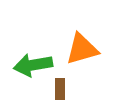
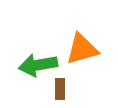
green arrow: moved 5 px right
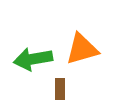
green arrow: moved 5 px left, 6 px up
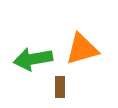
brown rectangle: moved 2 px up
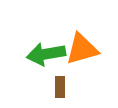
green arrow: moved 13 px right, 5 px up
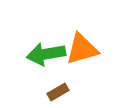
brown rectangle: moved 2 px left, 5 px down; rotated 60 degrees clockwise
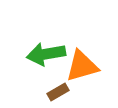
orange triangle: moved 17 px down
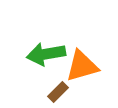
brown rectangle: rotated 15 degrees counterclockwise
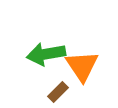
orange triangle: rotated 48 degrees counterclockwise
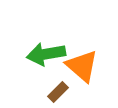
orange triangle: rotated 15 degrees counterclockwise
